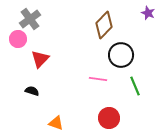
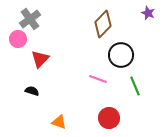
brown diamond: moved 1 px left, 1 px up
pink line: rotated 12 degrees clockwise
orange triangle: moved 3 px right, 1 px up
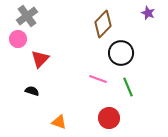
gray cross: moved 3 px left, 3 px up
black circle: moved 2 px up
green line: moved 7 px left, 1 px down
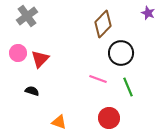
pink circle: moved 14 px down
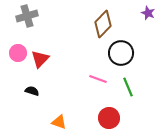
gray cross: rotated 20 degrees clockwise
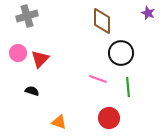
brown diamond: moved 1 px left, 3 px up; rotated 44 degrees counterclockwise
green line: rotated 18 degrees clockwise
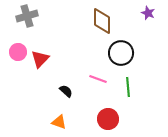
pink circle: moved 1 px up
black semicircle: moved 34 px right; rotated 24 degrees clockwise
red circle: moved 1 px left, 1 px down
